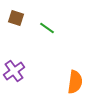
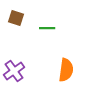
green line: rotated 35 degrees counterclockwise
orange semicircle: moved 9 px left, 12 px up
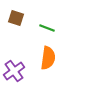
green line: rotated 21 degrees clockwise
orange semicircle: moved 18 px left, 12 px up
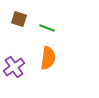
brown square: moved 3 px right, 1 px down
purple cross: moved 4 px up
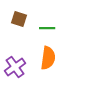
green line: rotated 21 degrees counterclockwise
purple cross: moved 1 px right
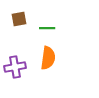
brown square: rotated 28 degrees counterclockwise
purple cross: rotated 25 degrees clockwise
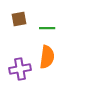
orange semicircle: moved 1 px left, 1 px up
purple cross: moved 5 px right, 2 px down
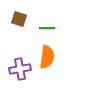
brown square: rotated 28 degrees clockwise
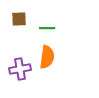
brown square: rotated 21 degrees counterclockwise
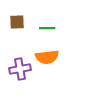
brown square: moved 2 px left, 3 px down
orange semicircle: rotated 75 degrees clockwise
